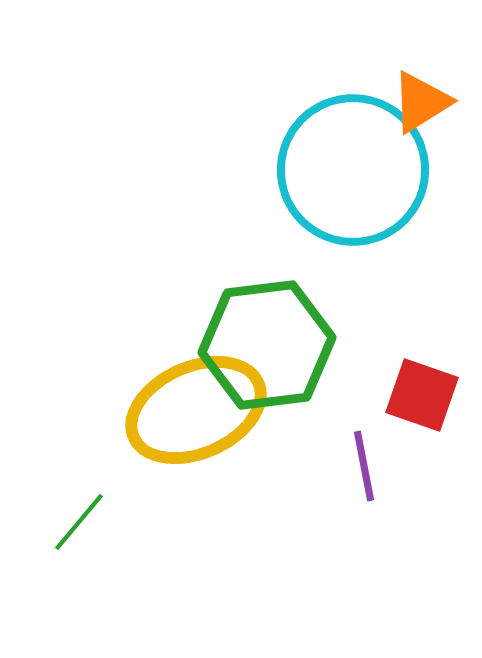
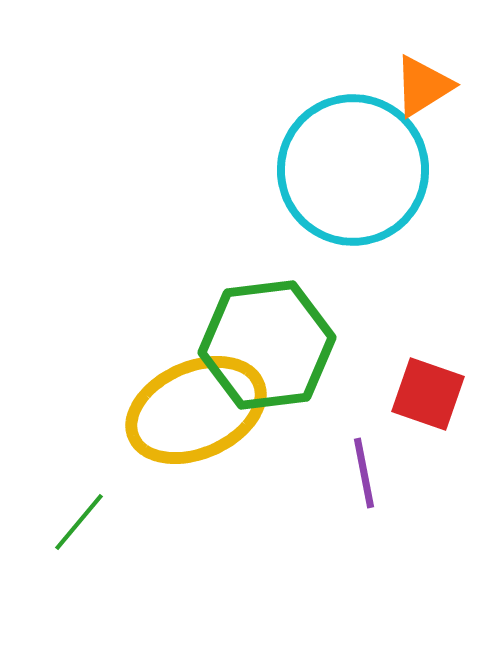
orange triangle: moved 2 px right, 16 px up
red square: moved 6 px right, 1 px up
purple line: moved 7 px down
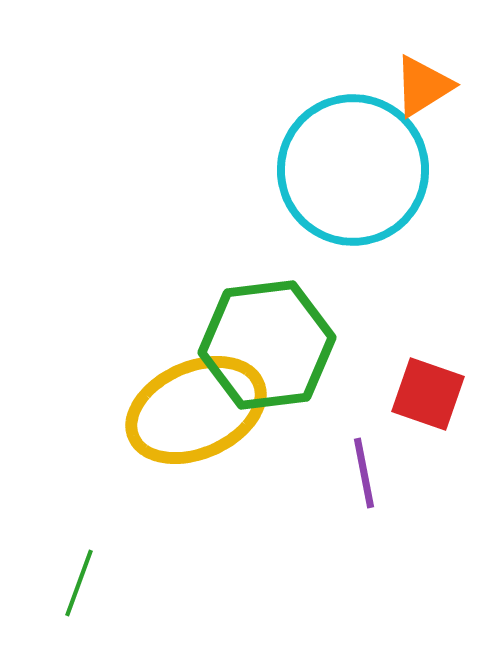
green line: moved 61 px down; rotated 20 degrees counterclockwise
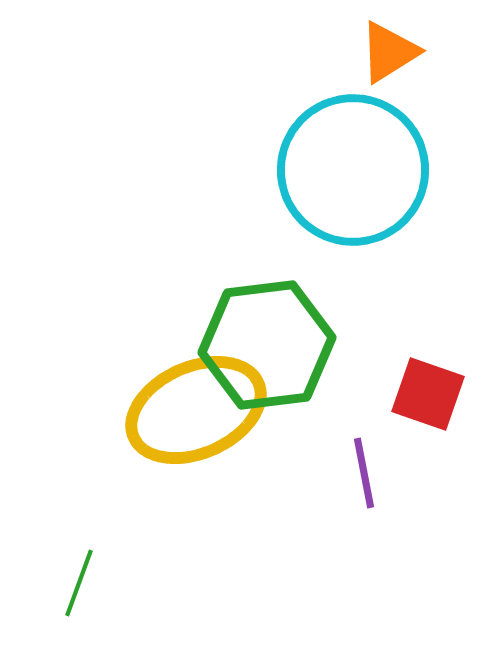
orange triangle: moved 34 px left, 34 px up
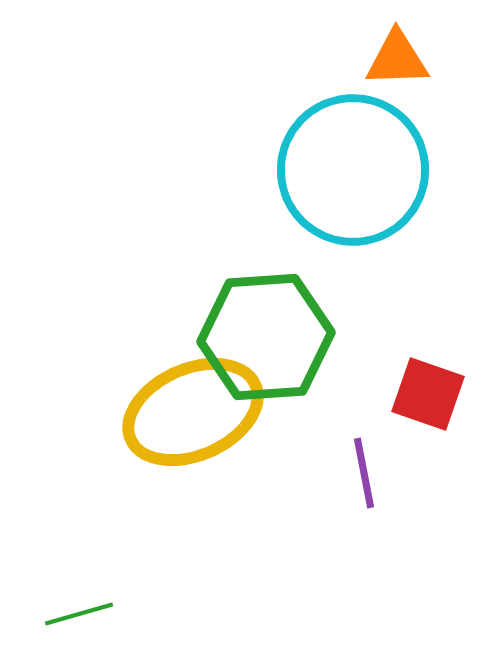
orange triangle: moved 8 px right, 7 px down; rotated 30 degrees clockwise
green hexagon: moved 1 px left, 8 px up; rotated 3 degrees clockwise
yellow ellipse: moved 3 px left, 2 px down
green line: moved 31 px down; rotated 54 degrees clockwise
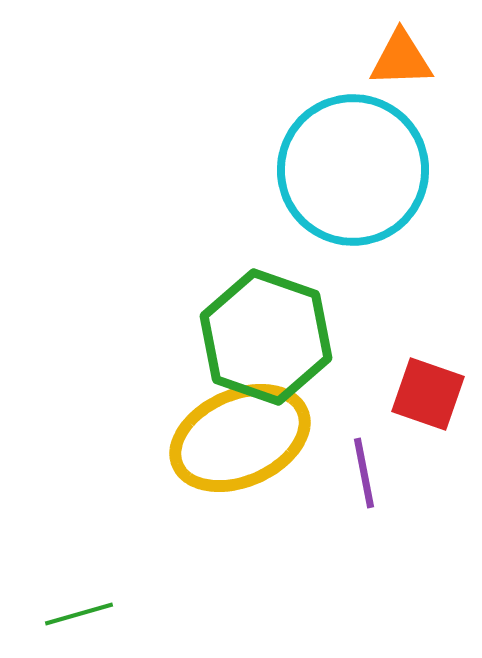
orange triangle: moved 4 px right
green hexagon: rotated 23 degrees clockwise
yellow ellipse: moved 47 px right, 26 px down
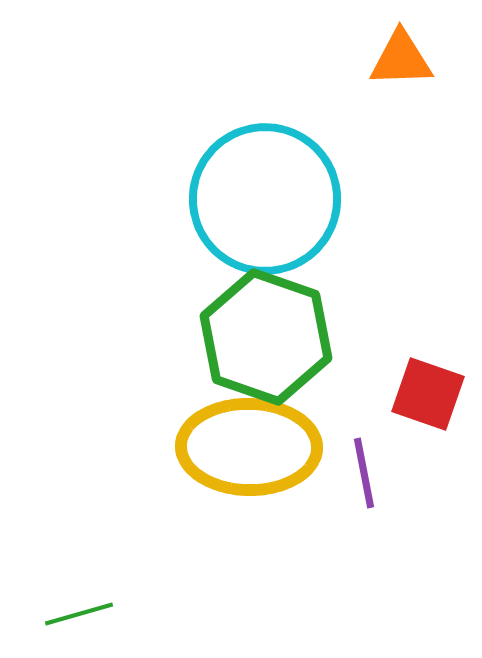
cyan circle: moved 88 px left, 29 px down
yellow ellipse: moved 9 px right, 9 px down; rotated 25 degrees clockwise
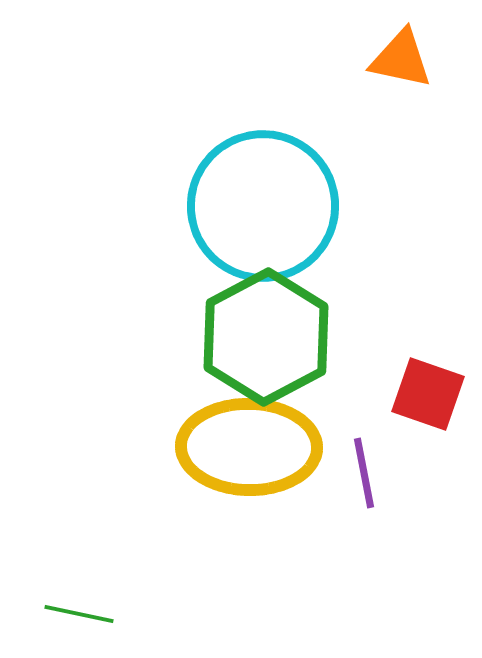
orange triangle: rotated 14 degrees clockwise
cyan circle: moved 2 px left, 7 px down
green hexagon: rotated 13 degrees clockwise
green line: rotated 28 degrees clockwise
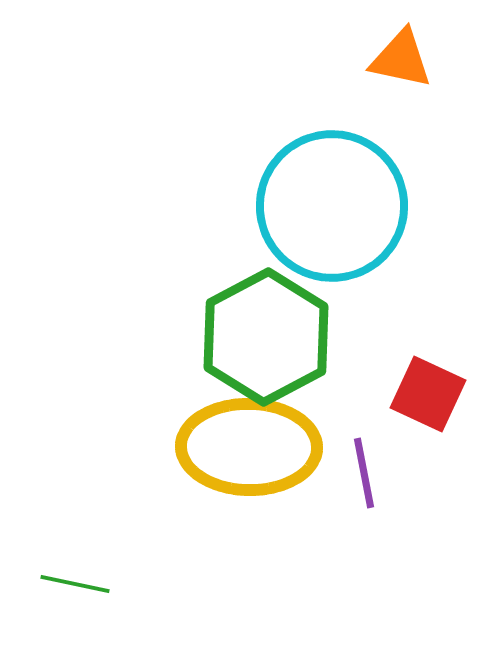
cyan circle: moved 69 px right
red square: rotated 6 degrees clockwise
green line: moved 4 px left, 30 px up
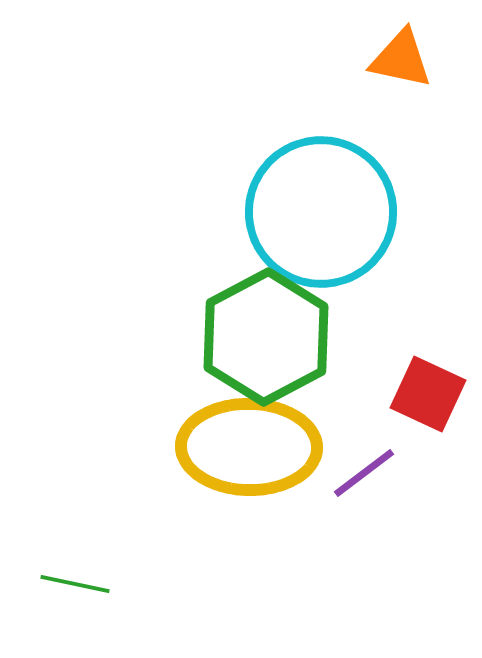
cyan circle: moved 11 px left, 6 px down
purple line: rotated 64 degrees clockwise
